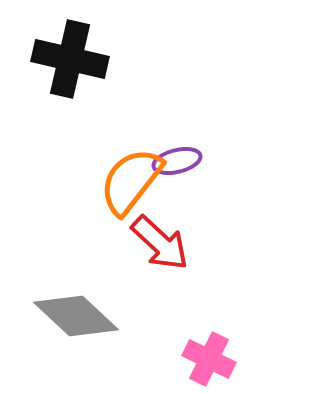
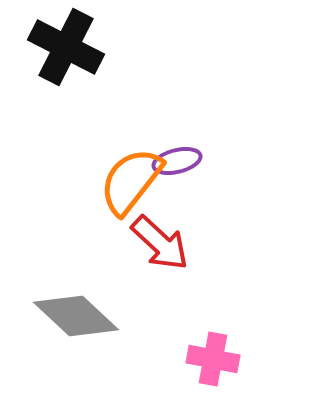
black cross: moved 4 px left, 12 px up; rotated 14 degrees clockwise
pink cross: moved 4 px right; rotated 15 degrees counterclockwise
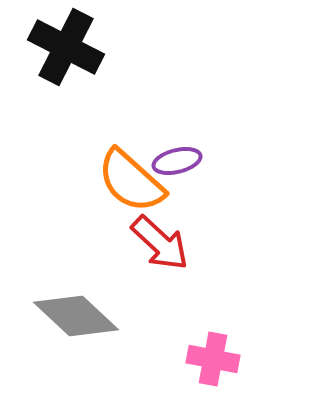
orange semicircle: rotated 86 degrees counterclockwise
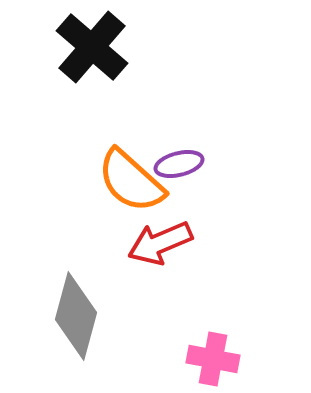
black cross: moved 26 px right; rotated 14 degrees clockwise
purple ellipse: moved 2 px right, 3 px down
red arrow: rotated 114 degrees clockwise
gray diamond: rotated 62 degrees clockwise
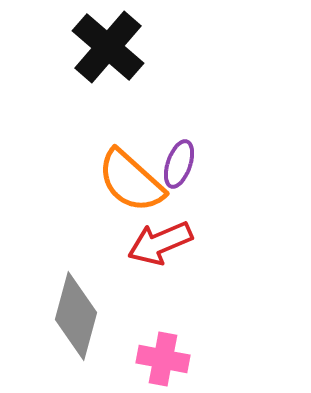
black cross: moved 16 px right
purple ellipse: rotated 57 degrees counterclockwise
pink cross: moved 50 px left
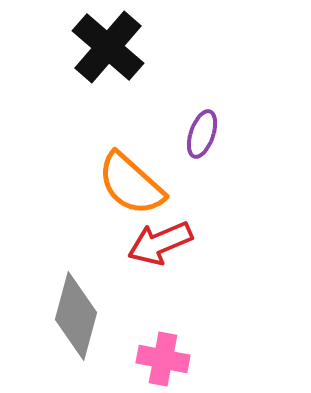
purple ellipse: moved 23 px right, 30 px up
orange semicircle: moved 3 px down
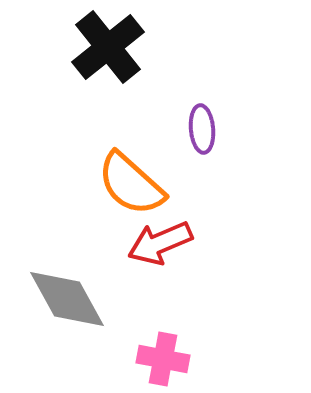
black cross: rotated 10 degrees clockwise
purple ellipse: moved 5 px up; rotated 24 degrees counterclockwise
gray diamond: moved 9 px left, 17 px up; rotated 44 degrees counterclockwise
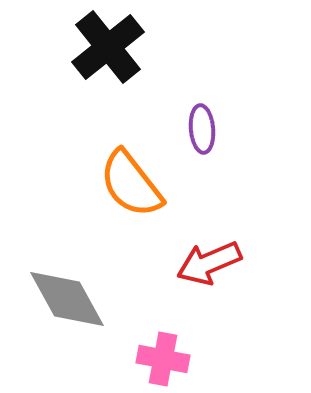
orange semicircle: rotated 10 degrees clockwise
red arrow: moved 49 px right, 20 px down
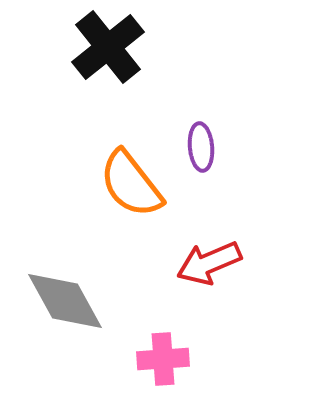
purple ellipse: moved 1 px left, 18 px down
gray diamond: moved 2 px left, 2 px down
pink cross: rotated 15 degrees counterclockwise
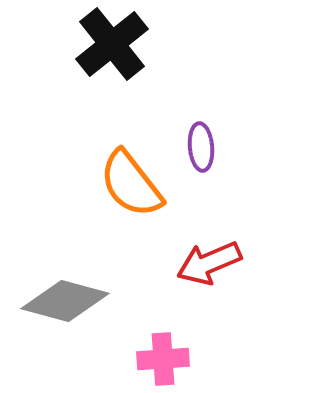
black cross: moved 4 px right, 3 px up
gray diamond: rotated 46 degrees counterclockwise
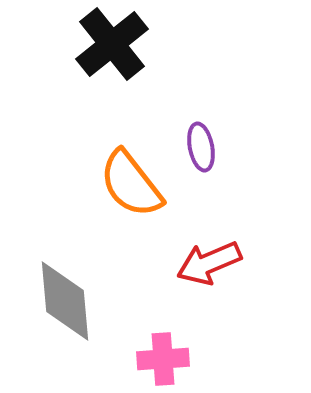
purple ellipse: rotated 6 degrees counterclockwise
gray diamond: rotated 70 degrees clockwise
